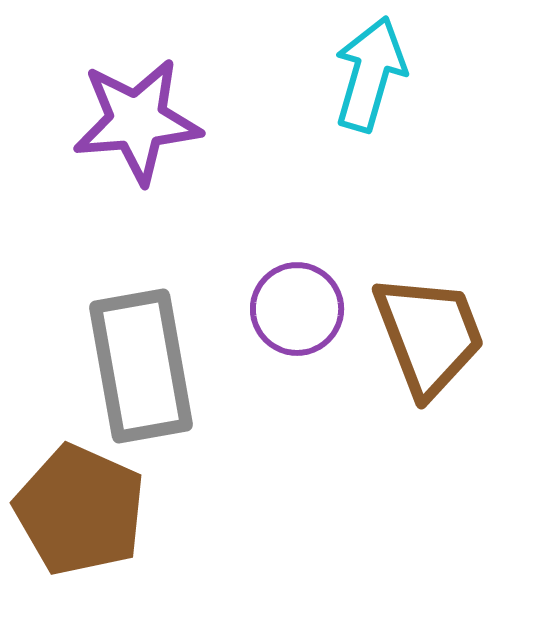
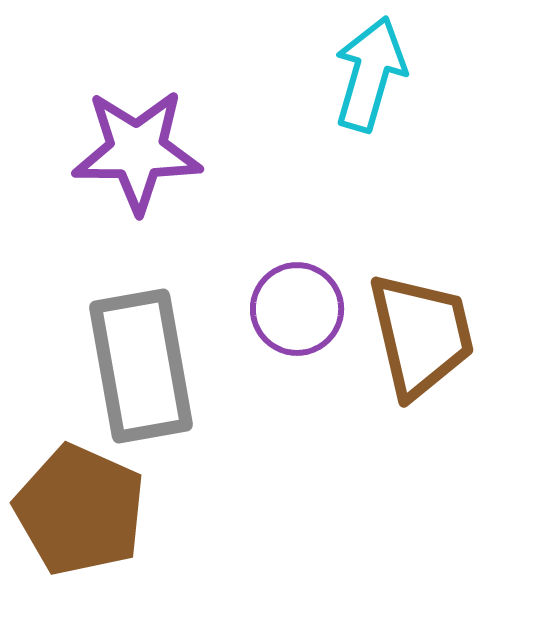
purple star: moved 30 px down; rotated 5 degrees clockwise
brown trapezoid: moved 8 px left; rotated 8 degrees clockwise
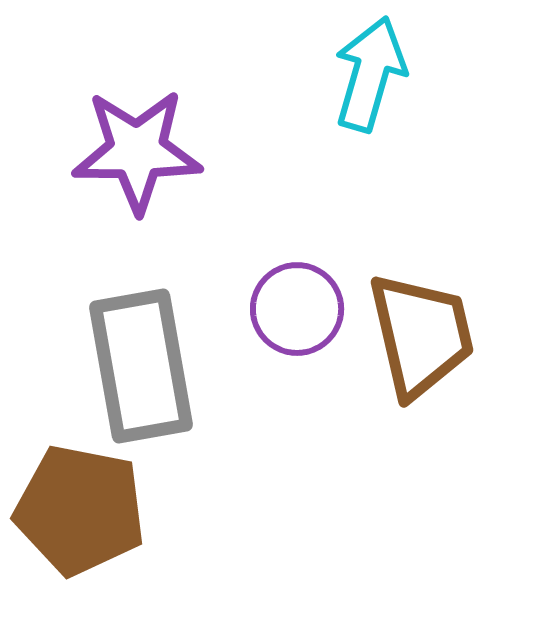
brown pentagon: rotated 13 degrees counterclockwise
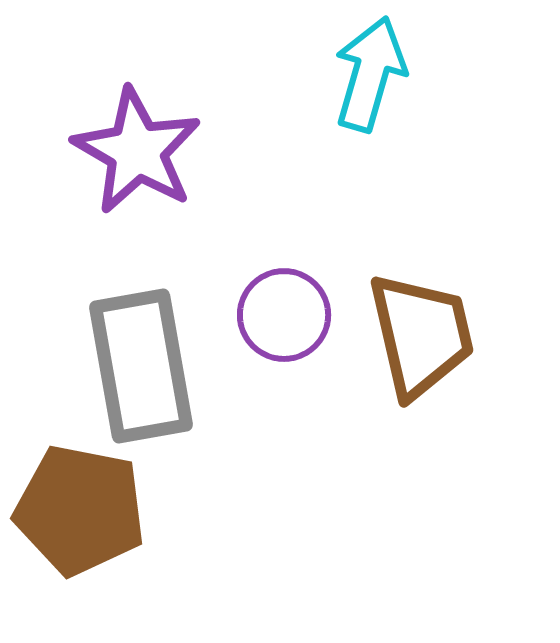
purple star: rotated 30 degrees clockwise
purple circle: moved 13 px left, 6 px down
